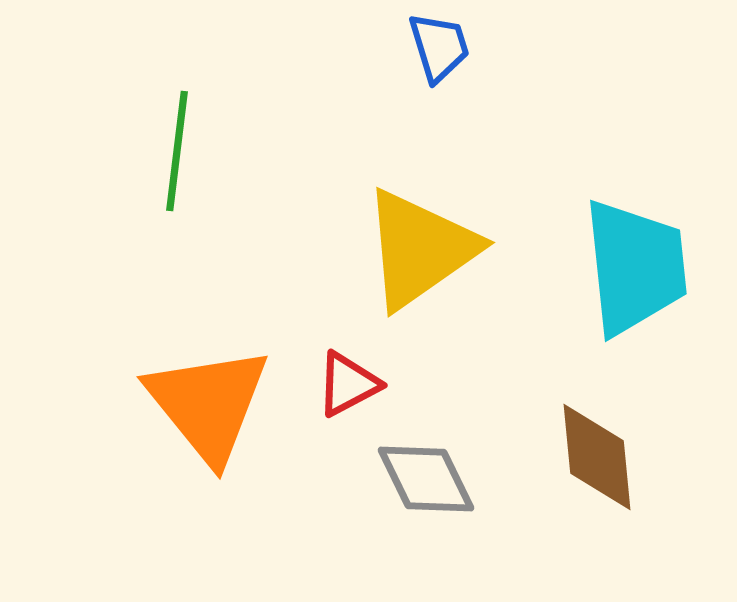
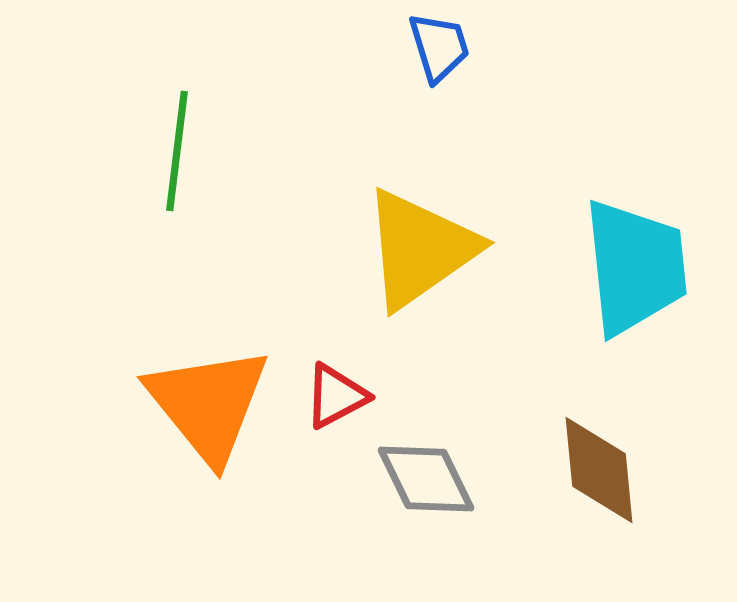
red triangle: moved 12 px left, 12 px down
brown diamond: moved 2 px right, 13 px down
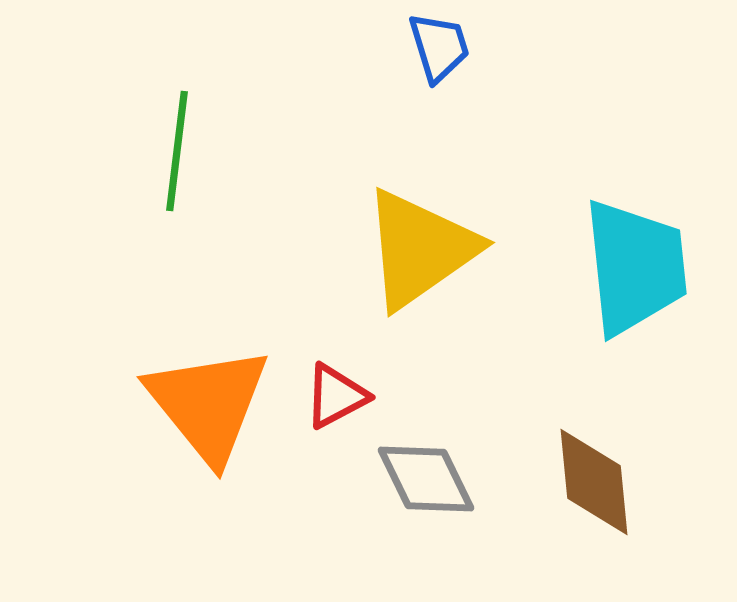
brown diamond: moved 5 px left, 12 px down
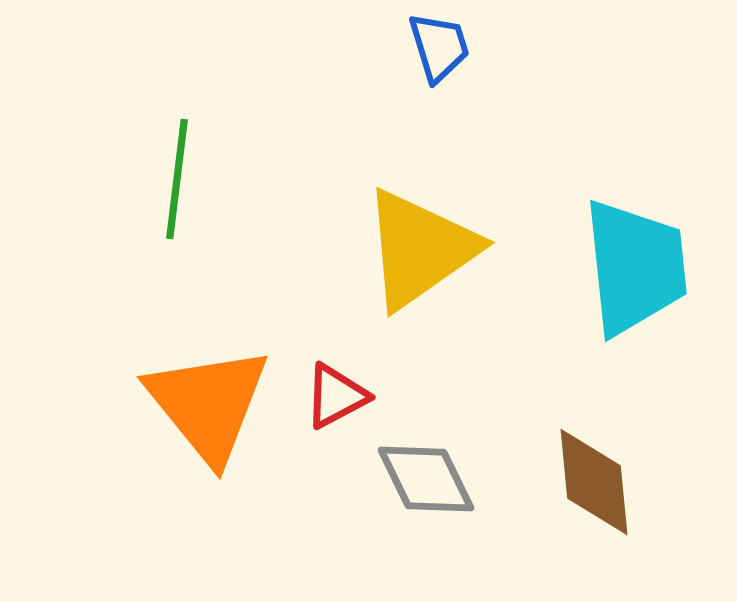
green line: moved 28 px down
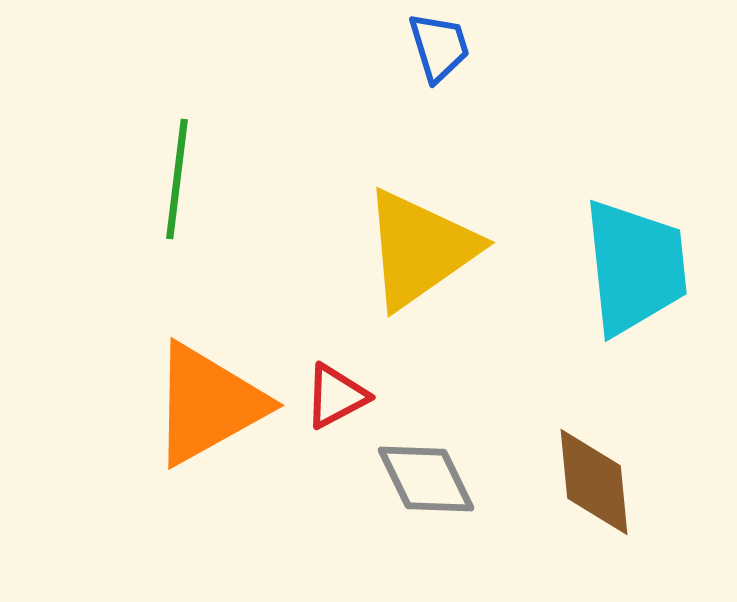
orange triangle: rotated 40 degrees clockwise
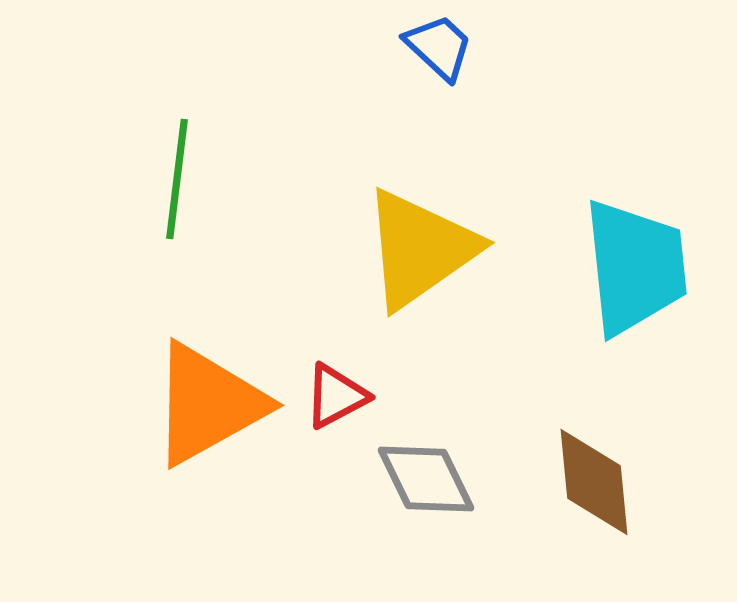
blue trapezoid: rotated 30 degrees counterclockwise
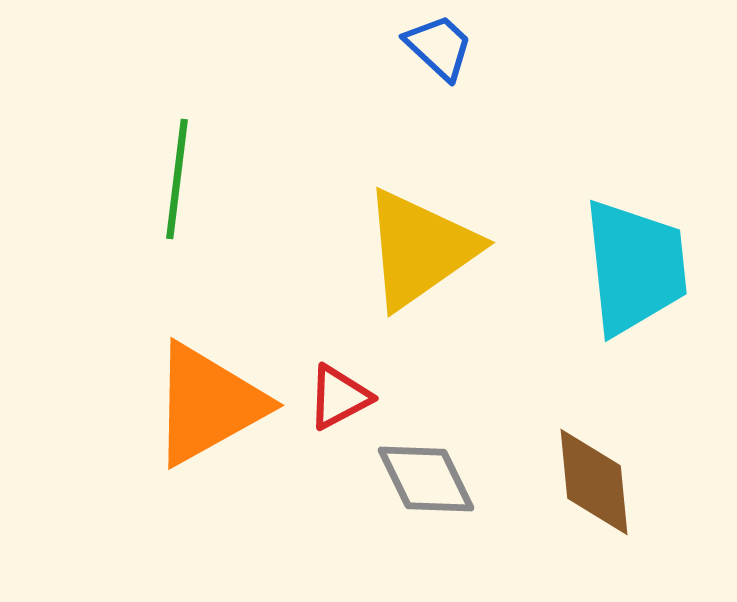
red triangle: moved 3 px right, 1 px down
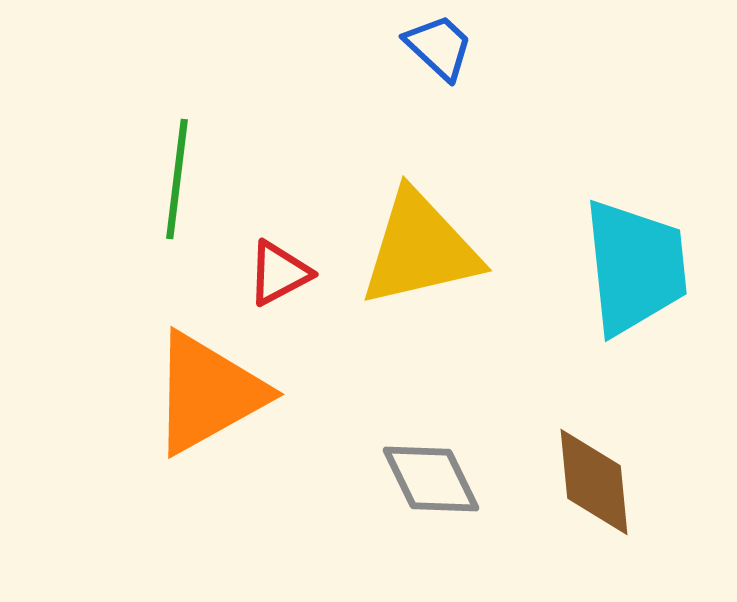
yellow triangle: rotated 22 degrees clockwise
red triangle: moved 60 px left, 124 px up
orange triangle: moved 11 px up
gray diamond: moved 5 px right
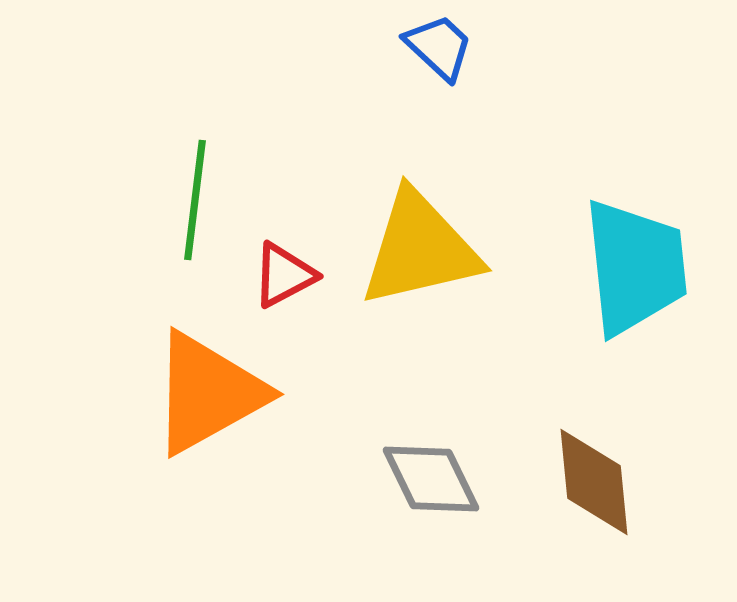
green line: moved 18 px right, 21 px down
red triangle: moved 5 px right, 2 px down
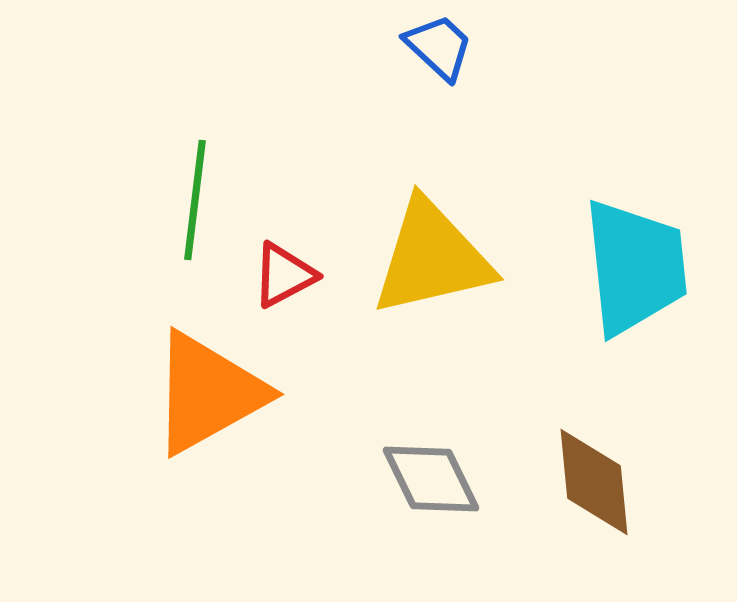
yellow triangle: moved 12 px right, 9 px down
